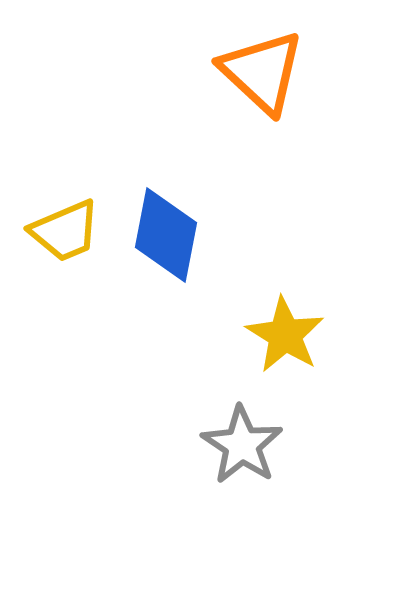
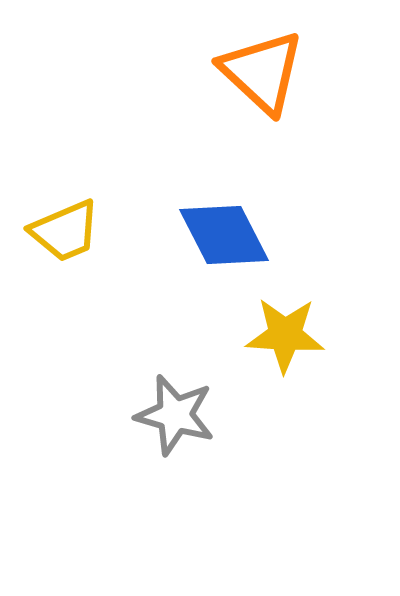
blue diamond: moved 58 px right; rotated 38 degrees counterclockwise
yellow star: rotated 28 degrees counterclockwise
gray star: moved 67 px left, 30 px up; rotated 18 degrees counterclockwise
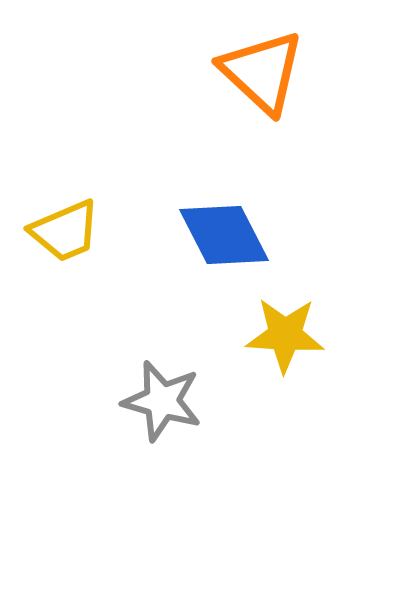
gray star: moved 13 px left, 14 px up
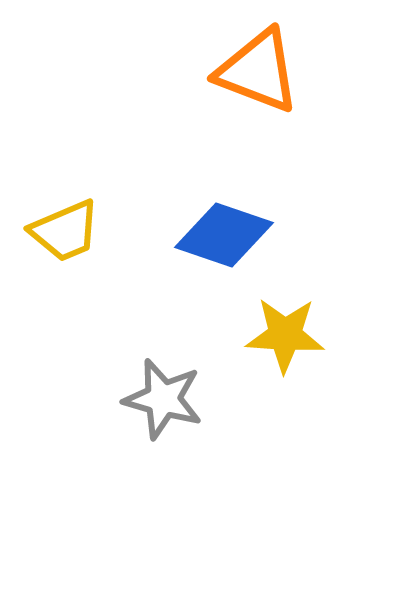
orange triangle: moved 4 px left, 1 px up; rotated 22 degrees counterclockwise
blue diamond: rotated 44 degrees counterclockwise
gray star: moved 1 px right, 2 px up
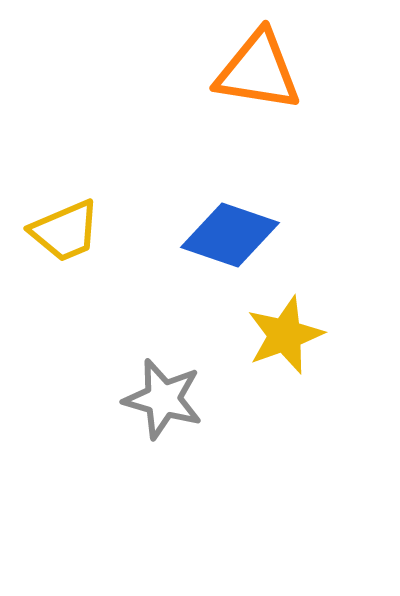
orange triangle: rotated 12 degrees counterclockwise
blue diamond: moved 6 px right
yellow star: rotated 24 degrees counterclockwise
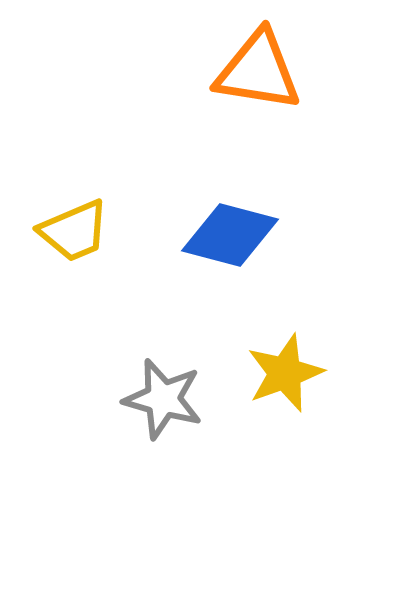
yellow trapezoid: moved 9 px right
blue diamond: rotated 4 degrees counterclockwise
yellow star: moved 38 px down
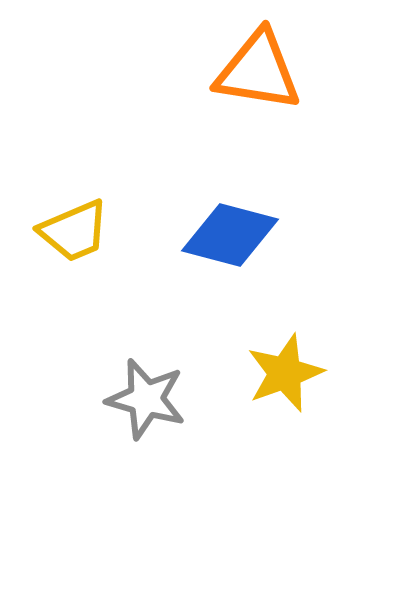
gray star: moved 17 px left
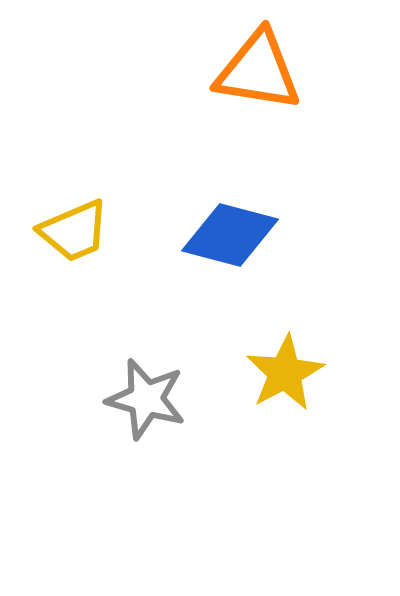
yellow star: rotated 8 degrees counterclockwise
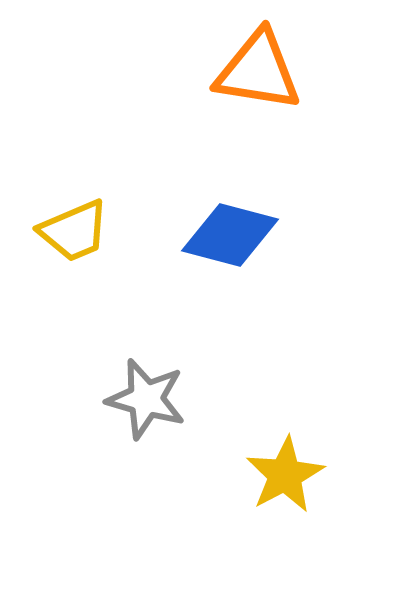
yellow star: moved 102 px down
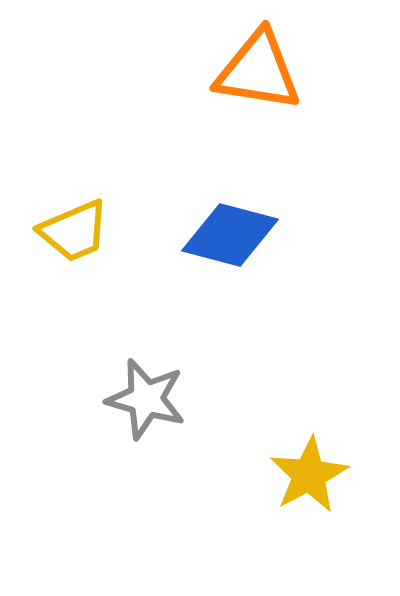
yellow star: moved 24 px right
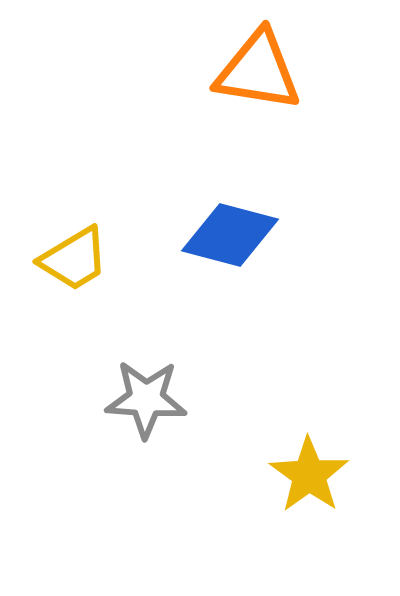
yellow trapezoid: moved 28 px down; rotated 8 degrees counterclockwise
gray star: rotated 12 degrees counterclockwise
yellow star: rotated 8 degrees counterclockwise
